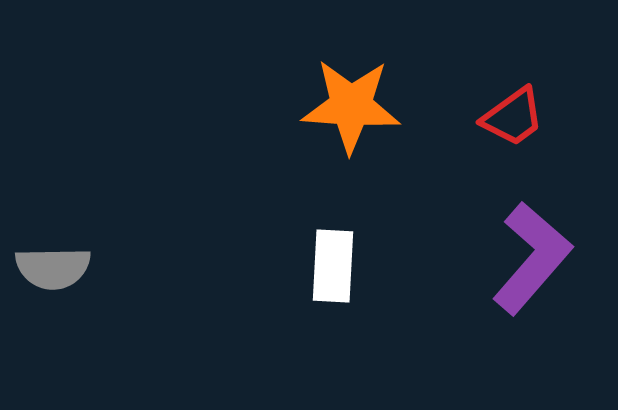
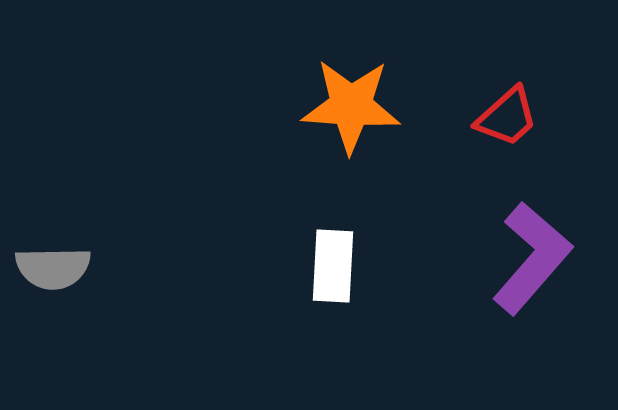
red trapezoid: moved 6 px left; rotated 6 degrees counterclockwise
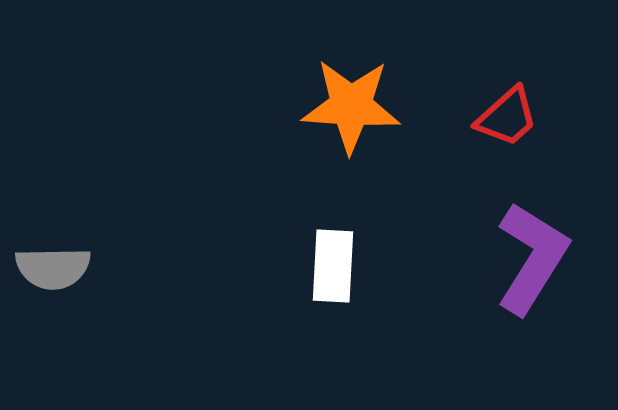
purple L-shape: rotated 9 degrees counterclockwise
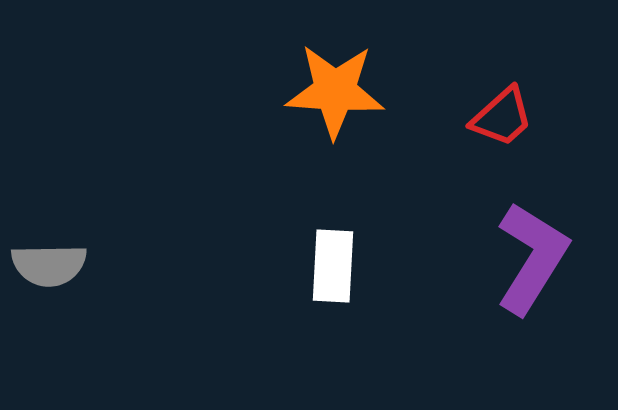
orange star: moved 16 px left, 15 px up
red trapezoid: moved 5 px left
gray semicircle: moved 4 px left, 3 px up
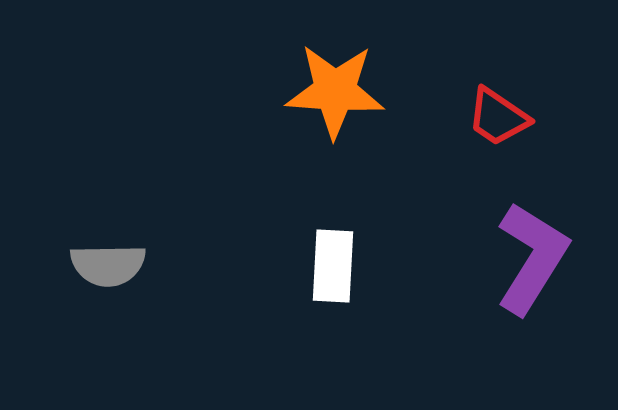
red trapezoid: moved 4 px left; rotated 76 degrees clockwise
gray semicircle: moved 59 px right
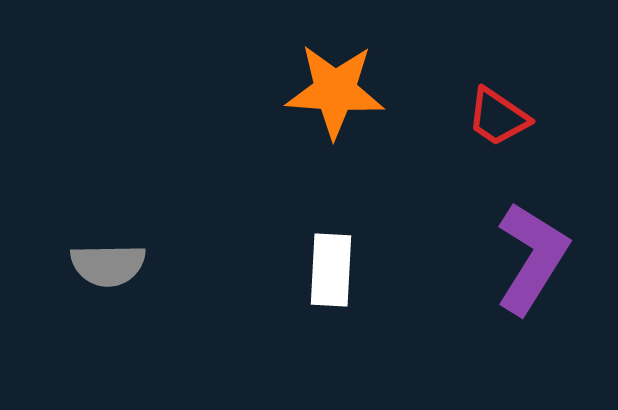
white rectangle: moved 2 px left, 4 px down
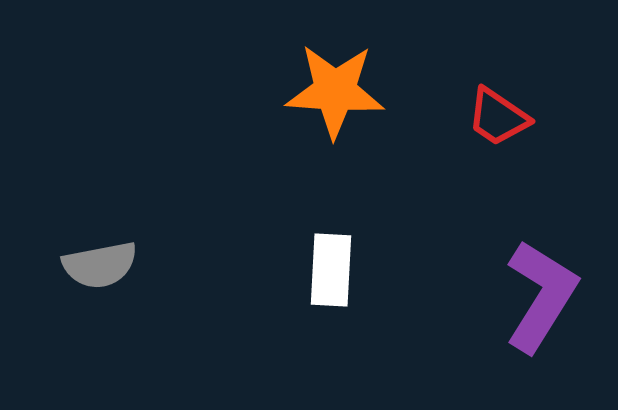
purple L-shape: moved 9 px right, 38 px down
gray semicircle: moved 8 px left; rotated 10 degrees counterclockwise
